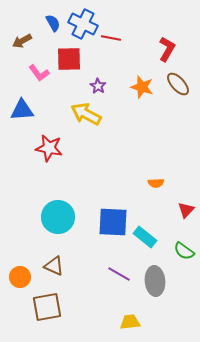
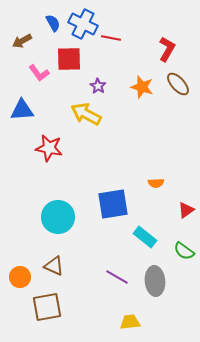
red triangle: rotated 12 degrees clockwise
blue square: moved 18 px up; rotated 12 degrees counterclockwise
purple line: moved 2 px left, 3 px down
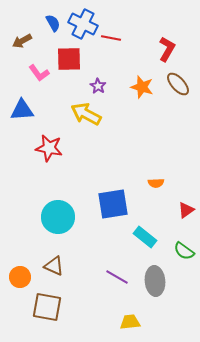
brown square: rotated 20 degrees clockwise
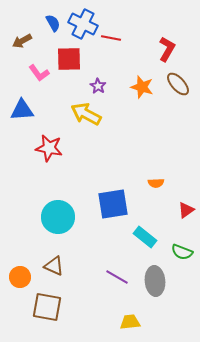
green semicircle: moved 2 px left, 1 px down; rotated 15 degrees counterclockwise
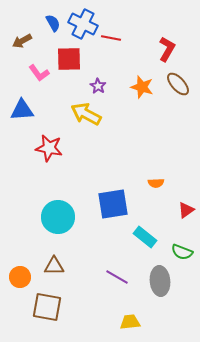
brown triangle: rotated 25 degrees counterclockwise
gray ellipse: moved 5 px right
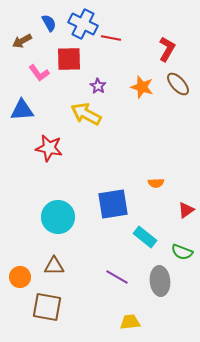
blue semicircle: moved 4 px left
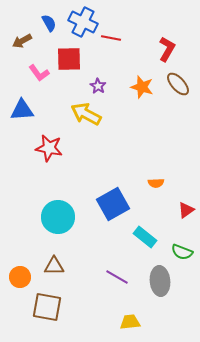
blue cross: moved 2 px up
blue square: rotated 20 degrees counterclockwise
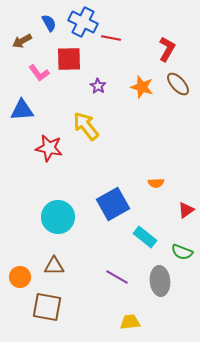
yellow arrow: moved 12 px down; rotated 24 degrees clockwise
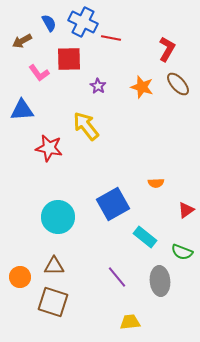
purple line: rotated 20 degrees clockwise
brown square: moved 6 px right, 5 px up; rotated 8 degrees clockwise
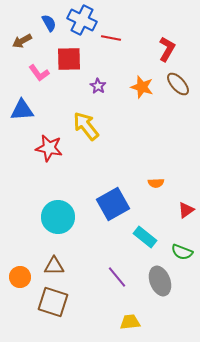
blue cross: moved 1 px left, 2 px up
gray ellipse: rotated 16 degrees counterclockwise
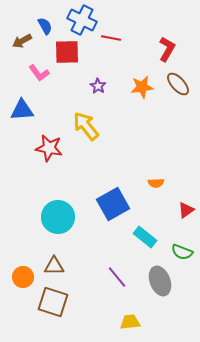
blue semicircle: moved 4 px left, 3 px down
red square: moved 2 px left, 7 px up
orange star: rotated 25 degrees counterclockwise
orange circle: moved 3 px right
